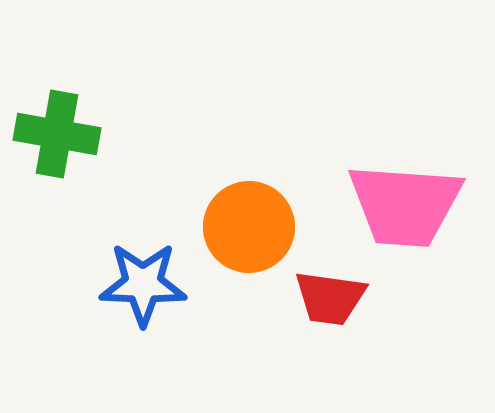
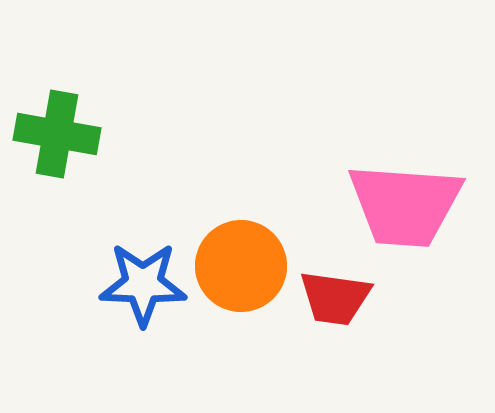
orange circle: moved 8 px left, 39 px down
red trapezoid: moved 5 px right
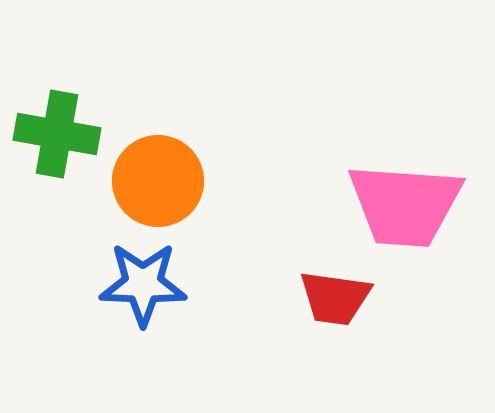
orange circle: moved 83 px left, 85 px up
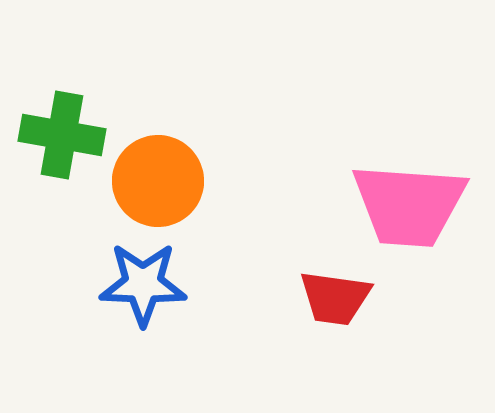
green cross: moved 5 px right, 1 px down
pink trapezoid: moved 4 px right
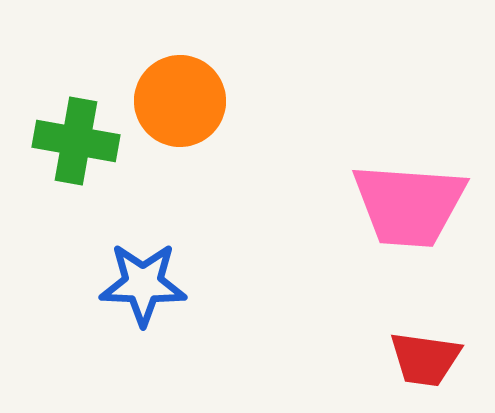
green cross: moved 14 px right, 6 px down
orange circle: moved 22 px right, 80 px up
red trapezoid: moved 90 px right, 61 px down
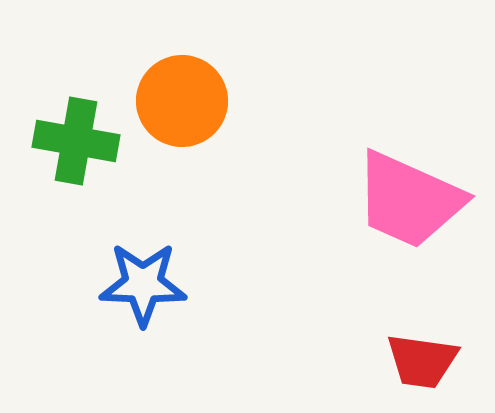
orange circle: moved 2 px right
pink trapezoid: moved 5 px up; rotated 20 degrees clockwise
red trapezoid: moved 3 px left, 2 px down
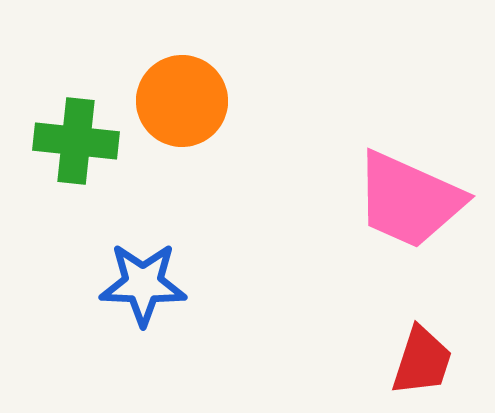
green cross: rotated 4 degrees counterclockwise
red trapezoid: rotated 80 degrees counterclockwise
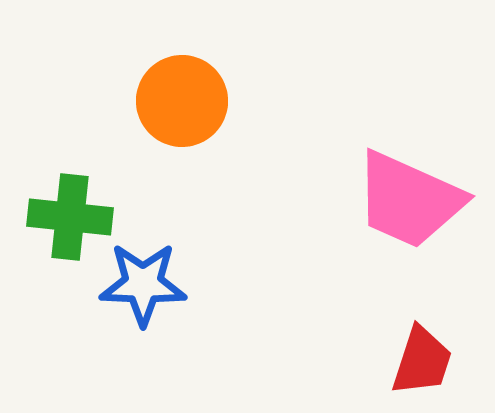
green cross: moved 6 px left, 76 px down
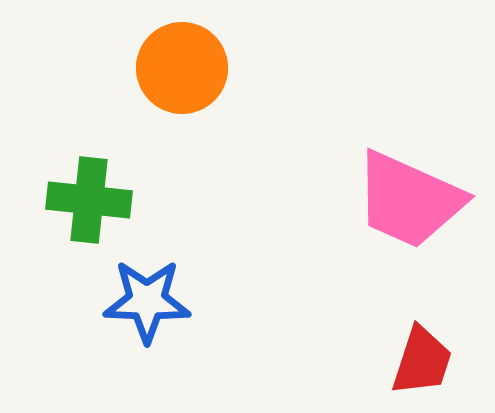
orange circle: moved 33 px up
green cross: moved 19 px right, 17 px up
blue star: moved 4 px right, 17 px down
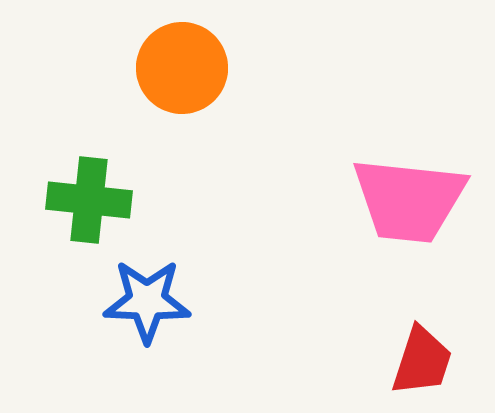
pink trapezoid: rotated 18 degrees counterclockwise
